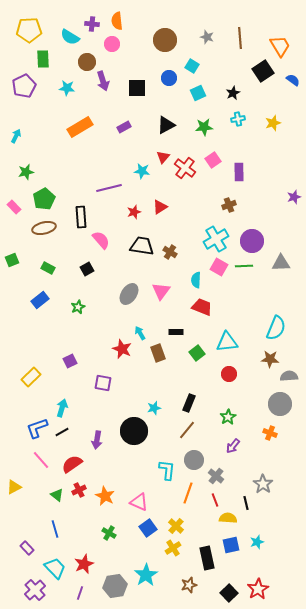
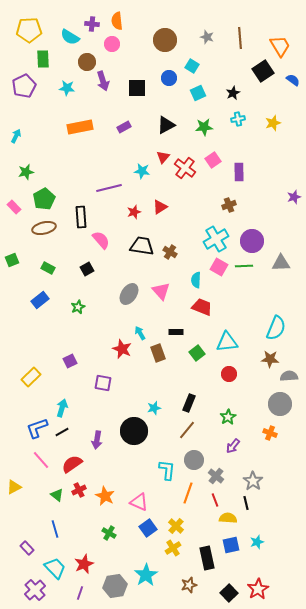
orange rectangle at (80, 127): rotated 20 degrees clockwise
pink triangle at (161, 291): rotated 18 degrees counterclockwise
gray star at (263, 484): moved 10 px left, 3 px up
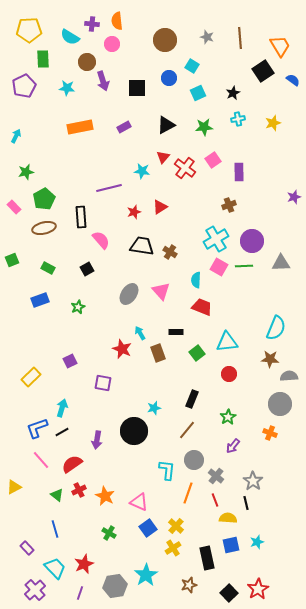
blue rectangle at (40, 300): rotated 18 degrees clockwise
black rectangle at (189, 403): moved 3 px right, 4 px up
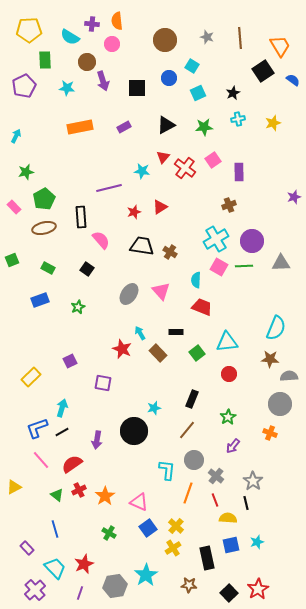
green rectangle at (43, 59): moved 2 px right, 1 px down
black square at (87, 269): rotated 24 degrees counterclockwise
brown rectangle at (158, 353): rotated 24 degrees counterclockwise
orange star at (105, 496): rotated 12 degrees clockwise
brown star at (189, 585): rotated 21 degrees clockwise
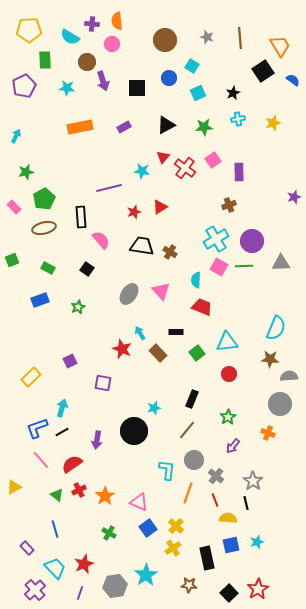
orange cross at (270, 433): moved 2 px left
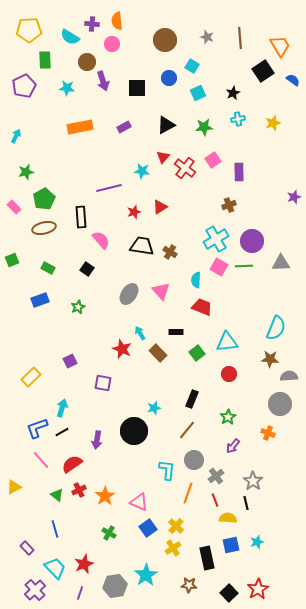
gray cross at (216, 476): rotated 14 degrees clockwise
